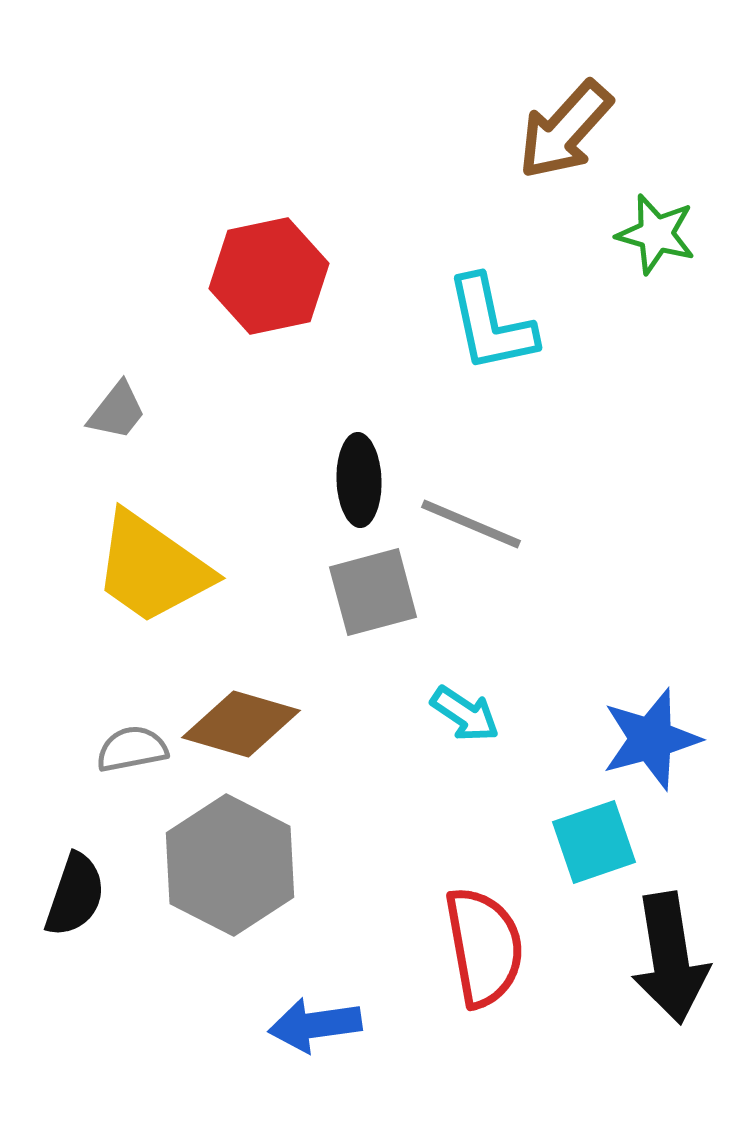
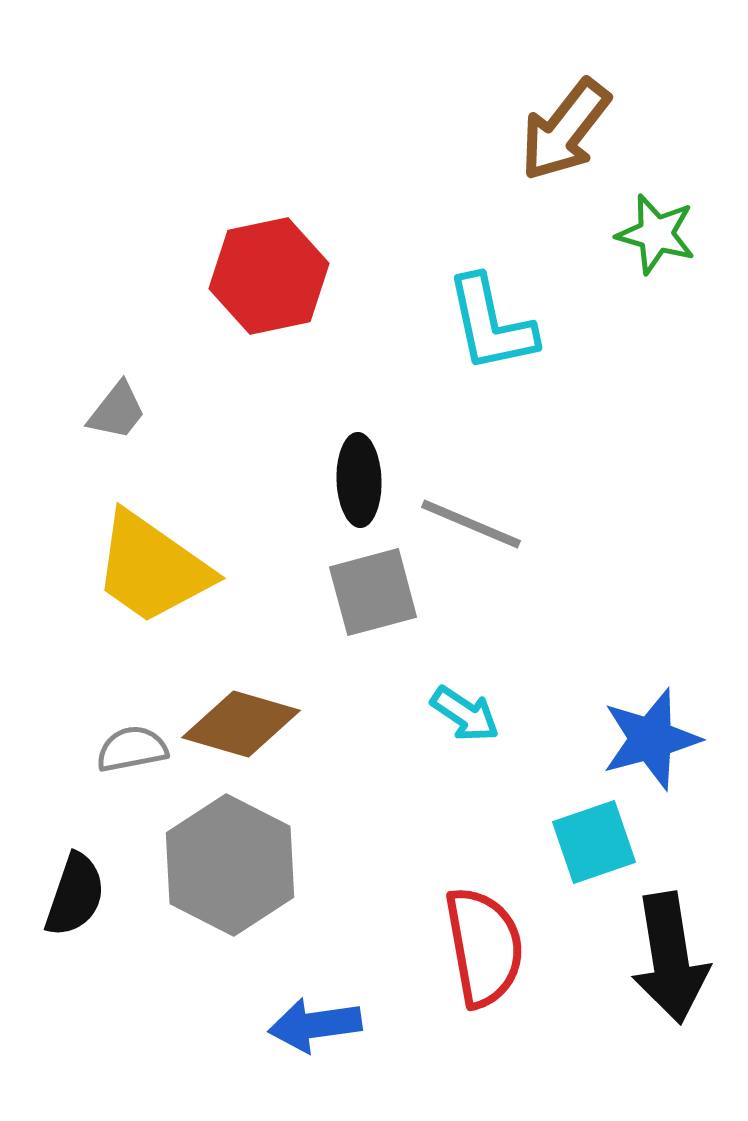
brown arrow: rotated 4 degrees counterclockwise
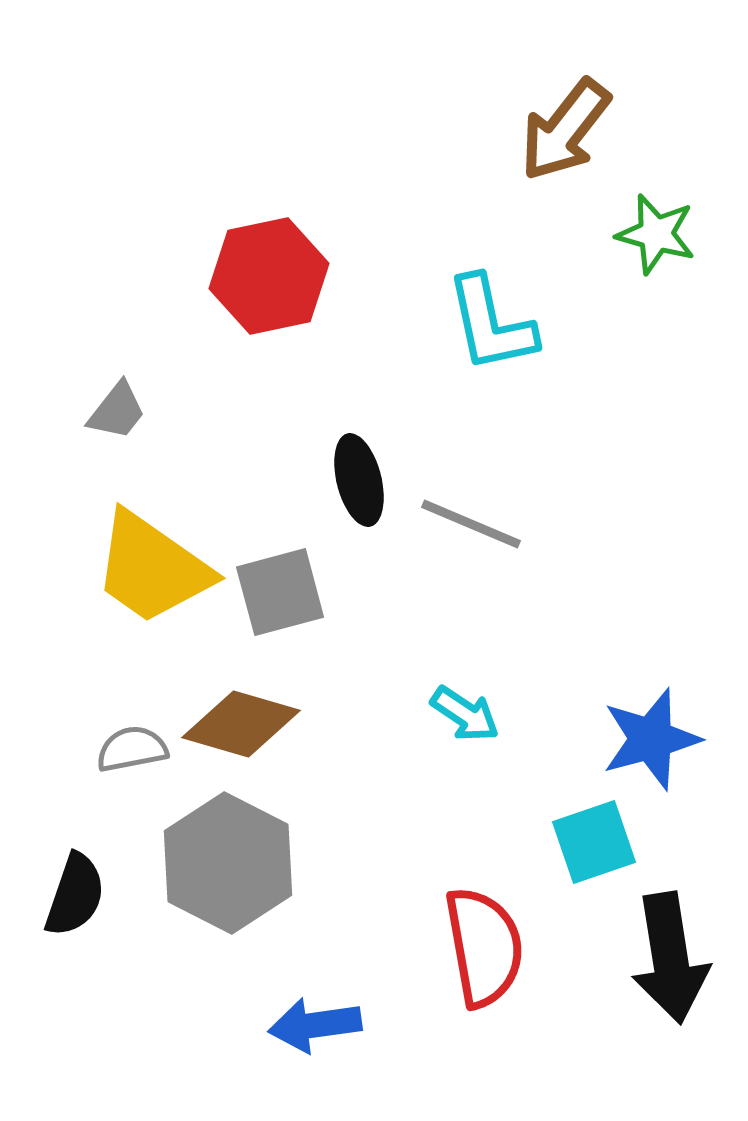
black ellipse: rotated 12 degrees counterclockwise
gray square: moved 93 px left
gray hexagon: moved 2 px left, 2 px up
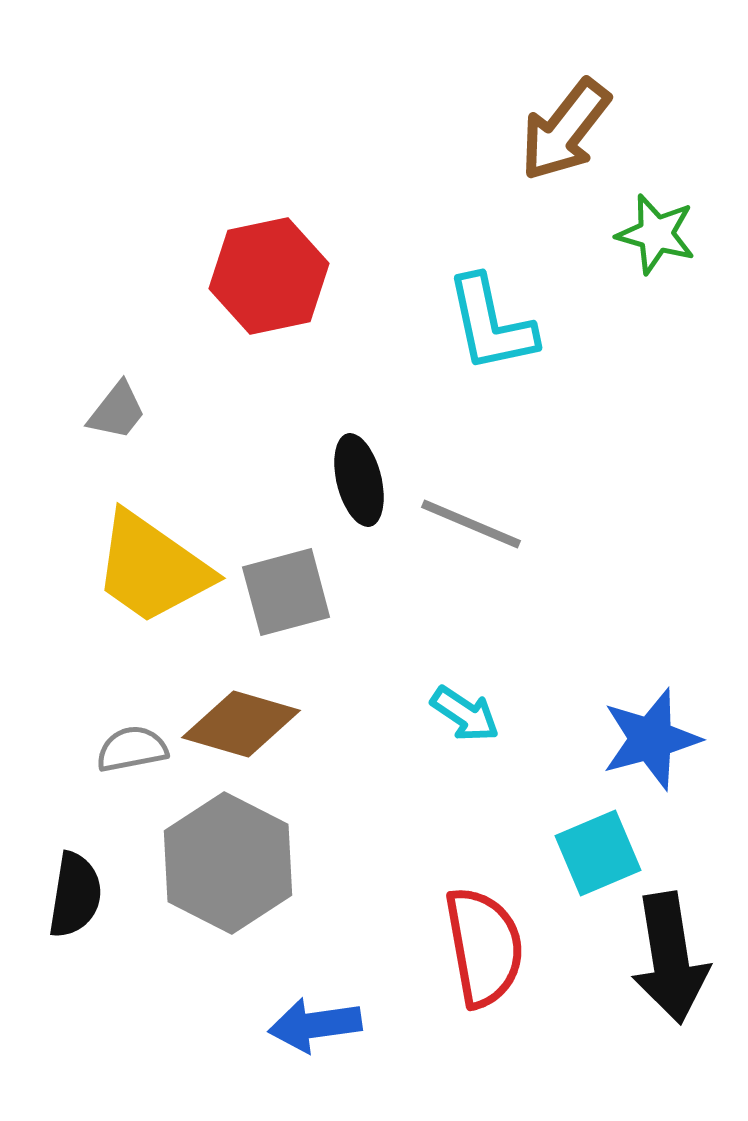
gray square: moved 6 px right
cyan square: moved 4 px right, 11 px down; rotated 4 degrees counterclockwise
black semicircle: rotated 10 degrees counterclockwise
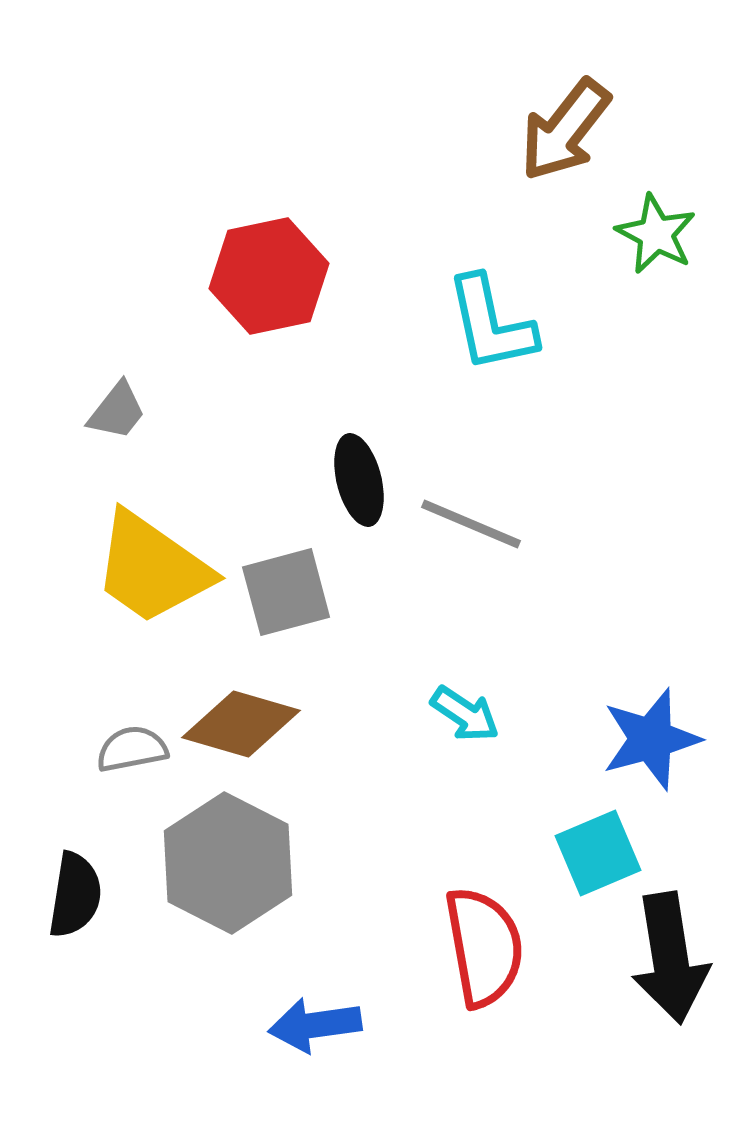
green star: rotated 12 degrees clockwise
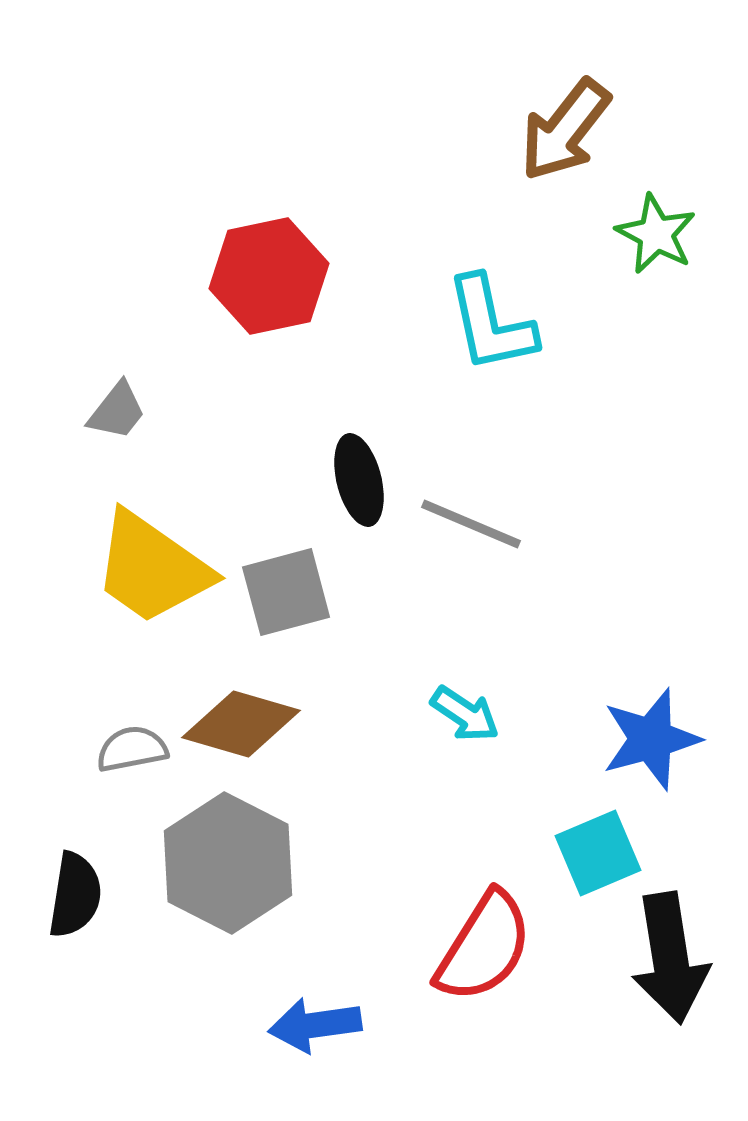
red semicircle: rotated 42 degrees clockwise
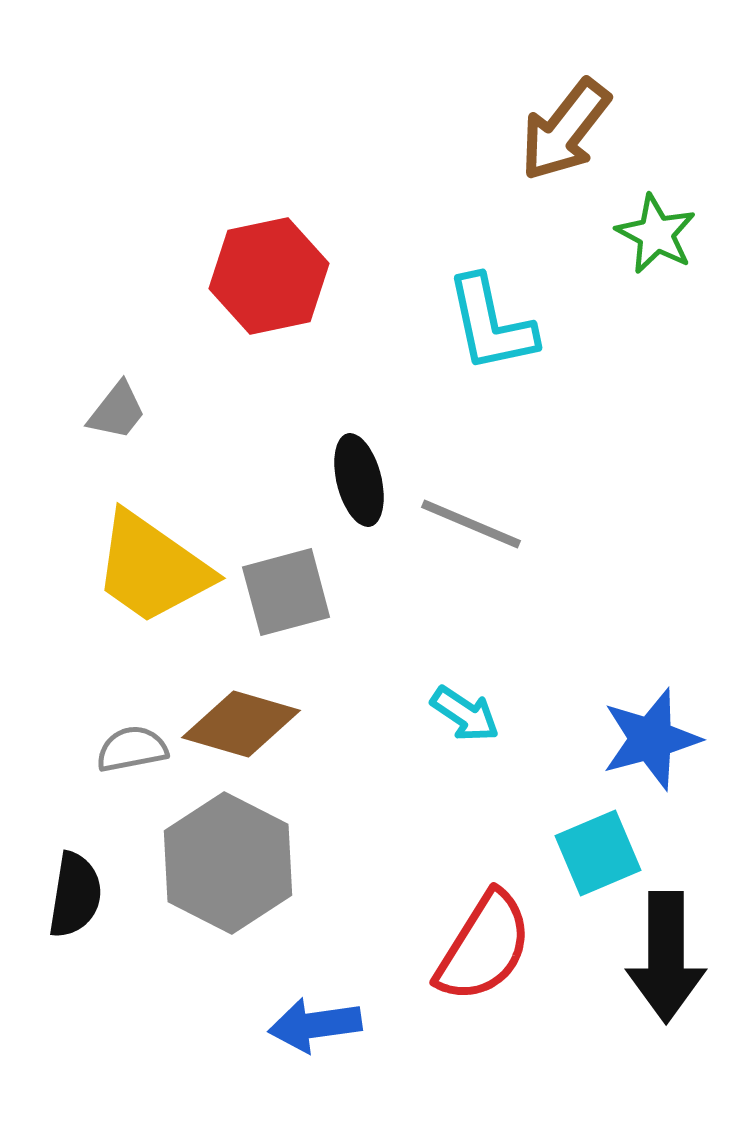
black arrow: moved 4 px left, 1 px up; rotated 9 degrees clockwise
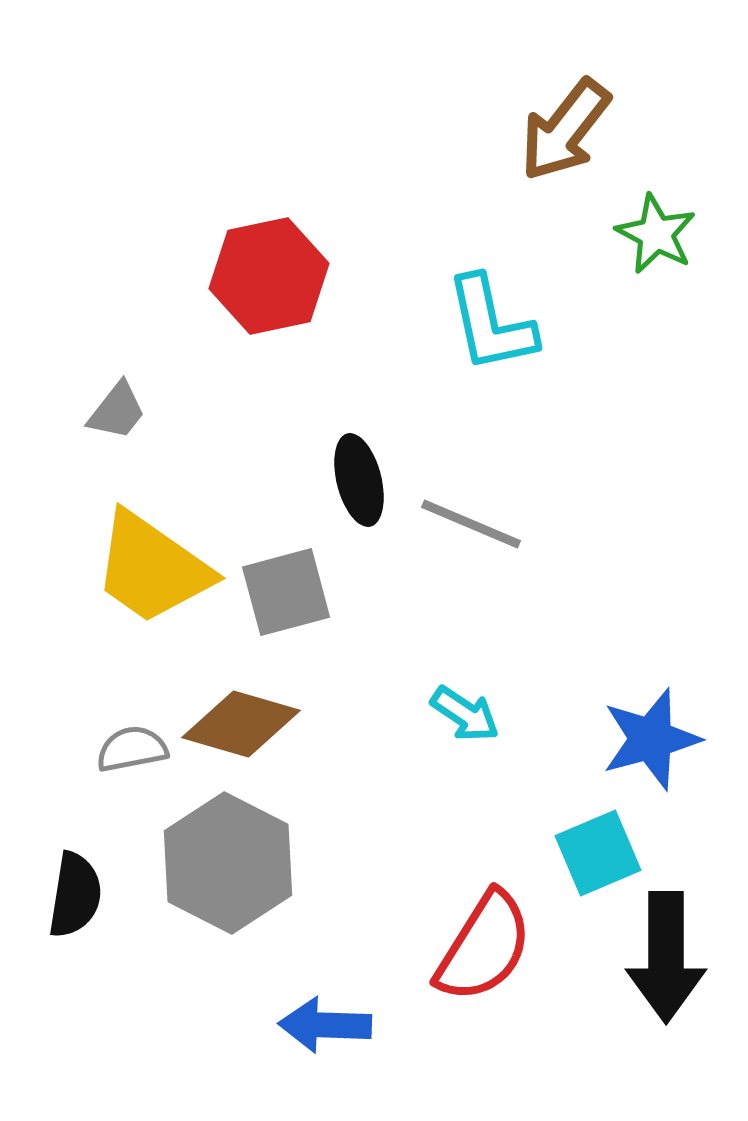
blue arrow: moved 10 px right; rotated 10 degrees clockwise
